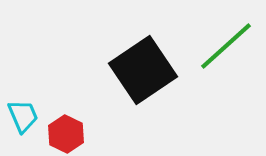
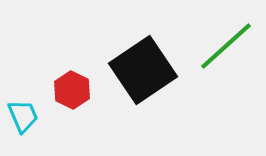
red hexagon: moved 6 px right, 44 px up
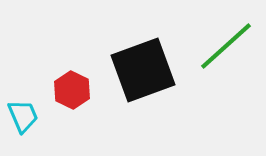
black square: rotated 14 degrees clockwise
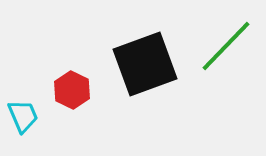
green line: rotated 4 degrees counterclockwise
black square: moved 2 px right, 6 px up
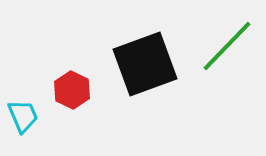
green line: moved 1 px right
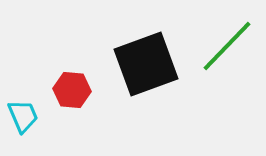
black square: moved 1 px right
red hexagon: rotated 21 degrees counterclockwise
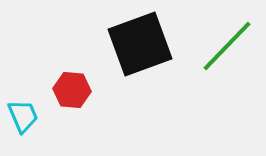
black square: moved 6 px left, 20 px up
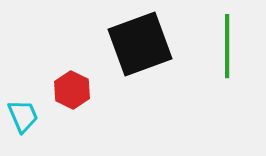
green line: rotated 44 degrees counterclockwise
red hexagon: rotated 21 degrees clockwise
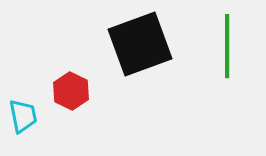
red hexagon: moved 1 px left, 1 px down
cyan trapezoid: rotated 12 degrees clockwise
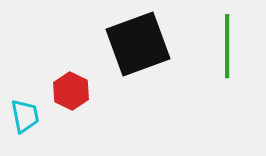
black square: moved 2 px left
cyan trapezoid: moved 2 px right
